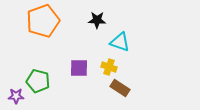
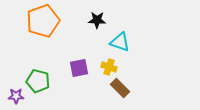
purple square: rotated 12 degrees counterclockwise
brown rectangle: rotated 12 degrees clockwise
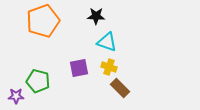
black star: moved 1 px left, 4 px up
cyan triangle: moved 13 px left
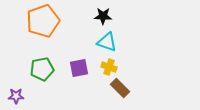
black star: moved 7 px right
green pentagon: moved 4 px right, 12 px up; rotated 25 degrees counterclockwise
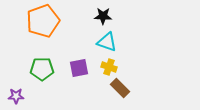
green pentagon: rotated 10 degrees clockwise
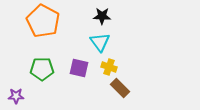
black star: moved 1 px left
orange pentagon: rotated 24 degrees counterclockwise
cyan triangle: moved 7 px left; rotated 35 degrees clockwise
purple square: rotated 24 degrees clockwise
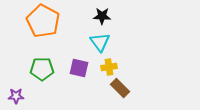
yellow cross: rotated 28 degrees counterclockwise
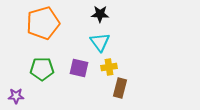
black star: moved 2 px left, 2 px up
orange pentagon: moved 2 px down; rotated 28 degrees clockwise
brown rectangle: rotated 60 degrees clockwise
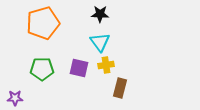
yellow cross: moved 3 px left, 2 px up
purple star: moved 1 px left, 2 px down
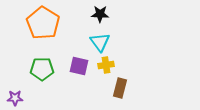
orange pentagon: rotated 24 degrees counterclockwise
purple square: moved 2 px up
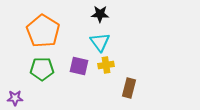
orange pentagon: moved 8 px down
brown rectangle: moved 9 px right
